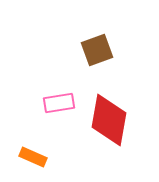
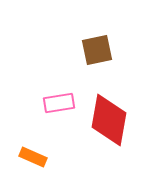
brown square: rotated 8 degrees clockwise
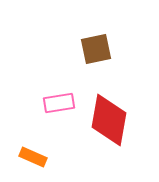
brown square: moved 1 px left, 1 px up
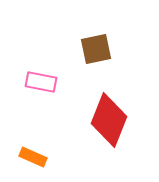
pink rectangle: moved 18 px left, 21 px up; rotated 20 degrees clockwise
red diamond: rotated 12 degrees clockwise
